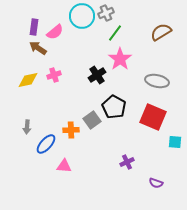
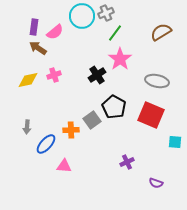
red square: moved 2 px left, 2 px up
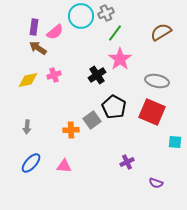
cyan circle: moved 1 px left
red square: moved 1 px right, 3 px up
blue ellipse: moved 15 px left, 19 px down
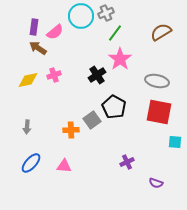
red square: moved 7 px right; rotated 12 degrees counterclockwise
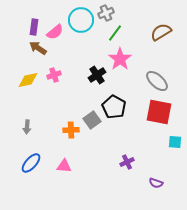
cyan circle: moved 4 px down
gray ellipse: rotated 30 degrees clockwise
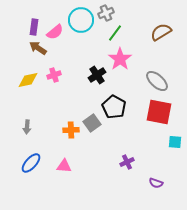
gray square: moved 3 px down
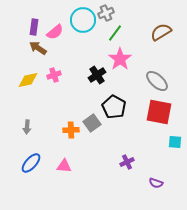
cyan circle: moved 2 px right
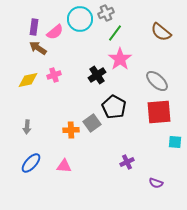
cyan circle: moved 3 px left, 1 px up
brown semicircle: rotated 110 degrees counterclockwise
red square: rotated 16 degrees counterclockwise
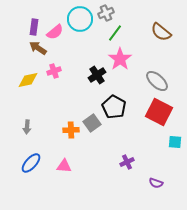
pink cross: moved 4 px up
red square: rotated 32 degrees clockwise
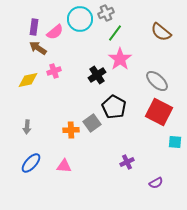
purple semicircle: rotated 48 degrees counterclockwise
